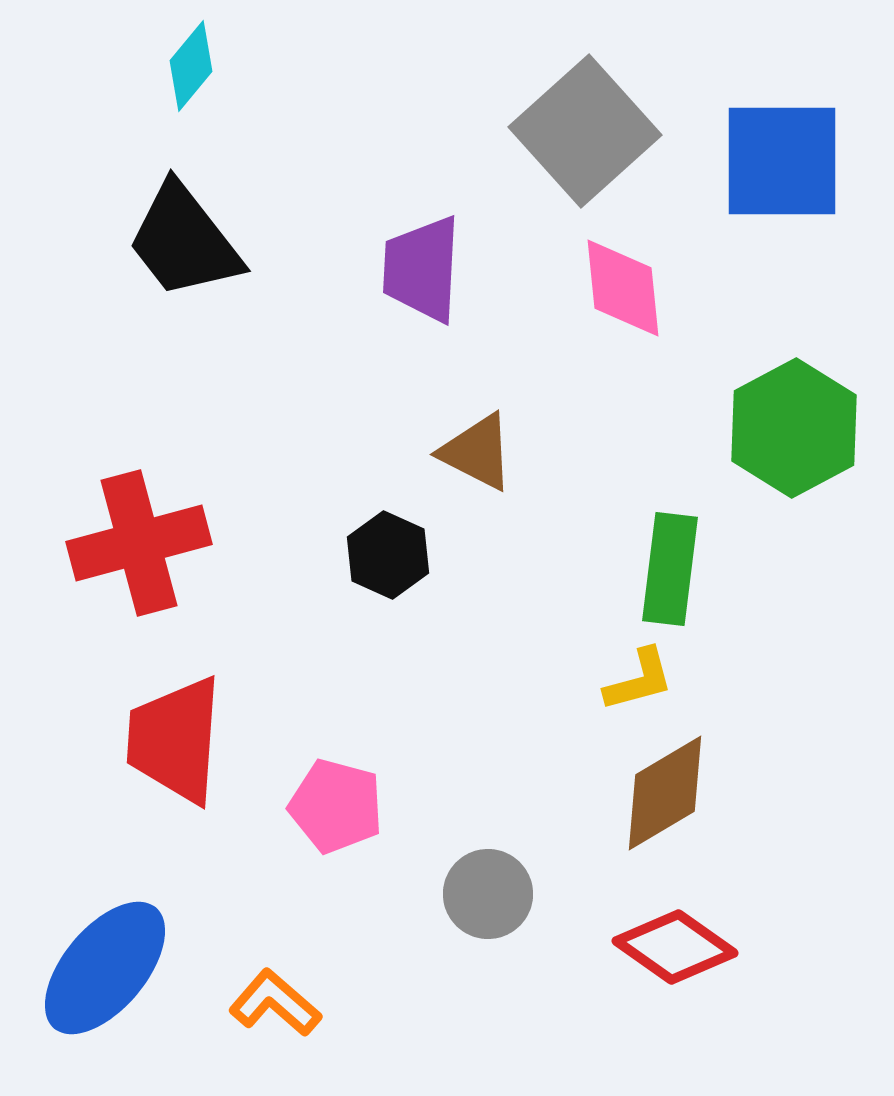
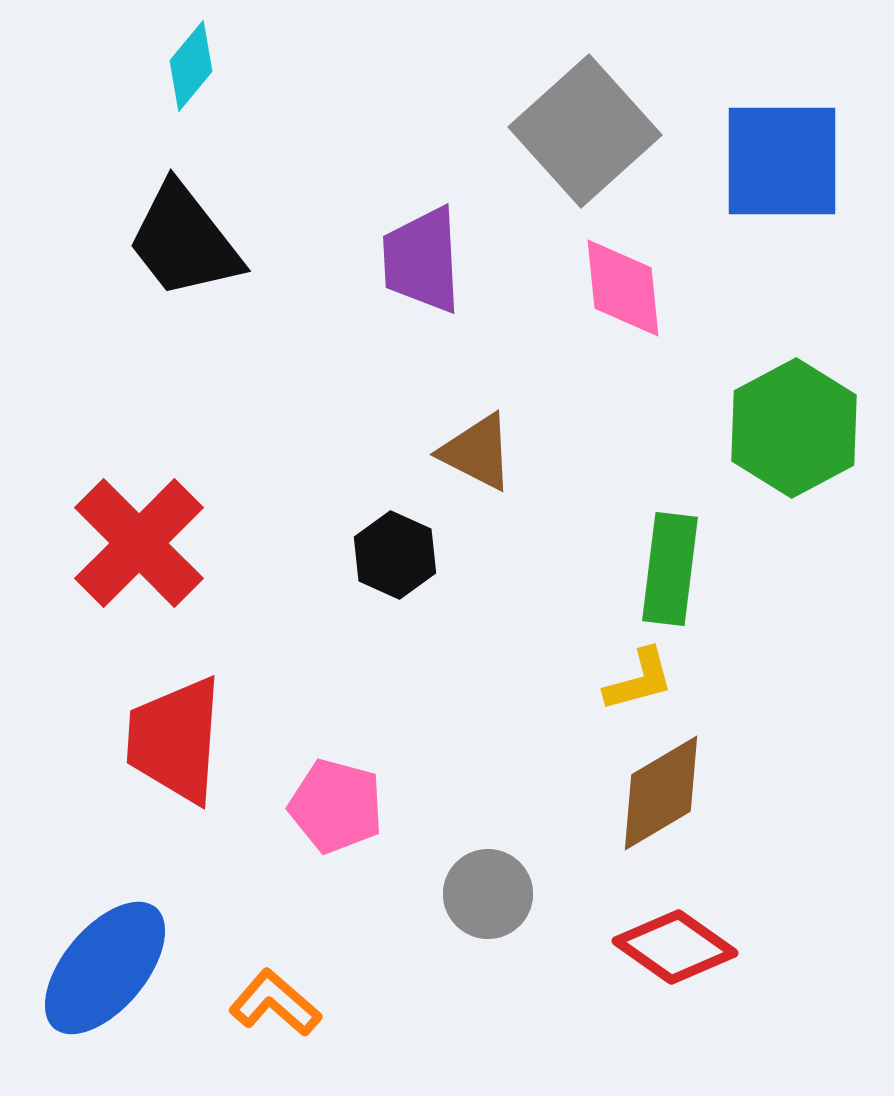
purple trapezoid: moved 9 px up; rotated 6 degrees counterclockwise
red cross: rotated 30 degrees counterclockwise
black hexagon: moved 7 px right
brown diamond: moved 4 px left
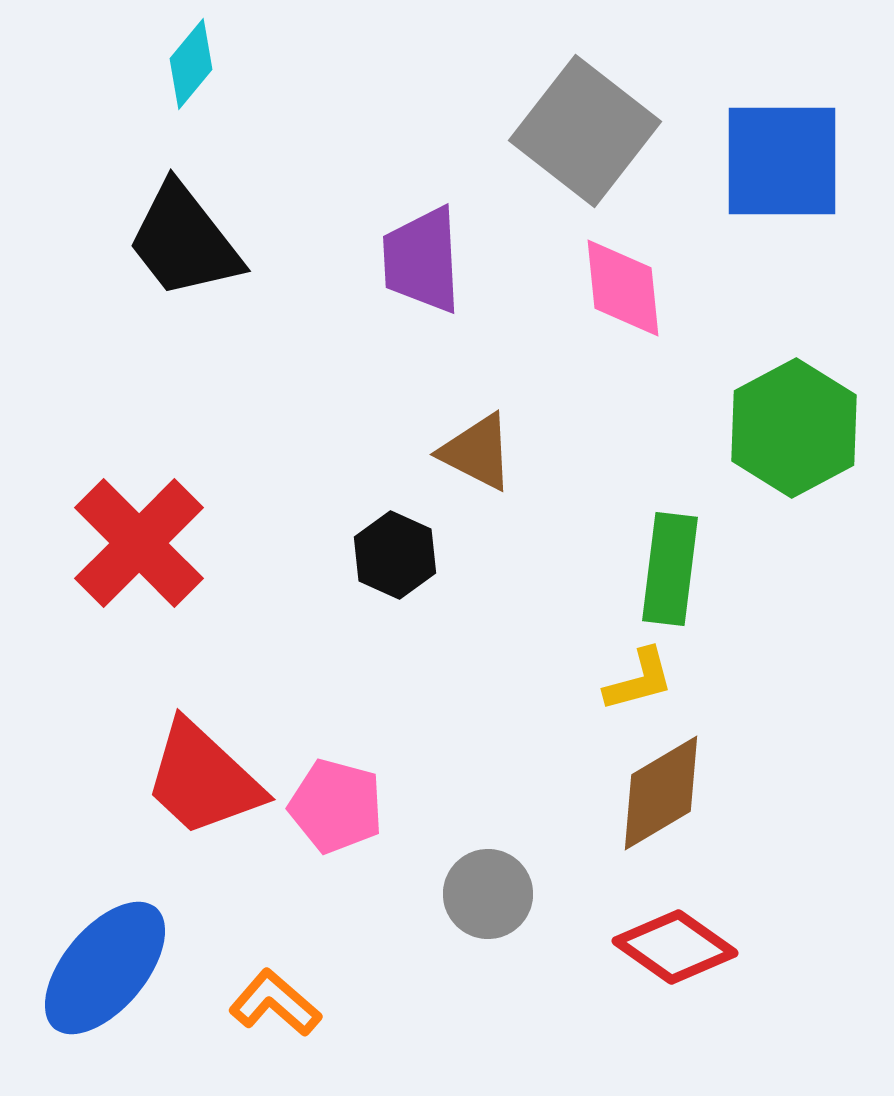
cyan diamond: moved 2 px up
gray square: rotated 10 degrees counterclockwise
red trapezoid: moved 28 px right, 39 px down; rotated 51 degrees counterclockwise
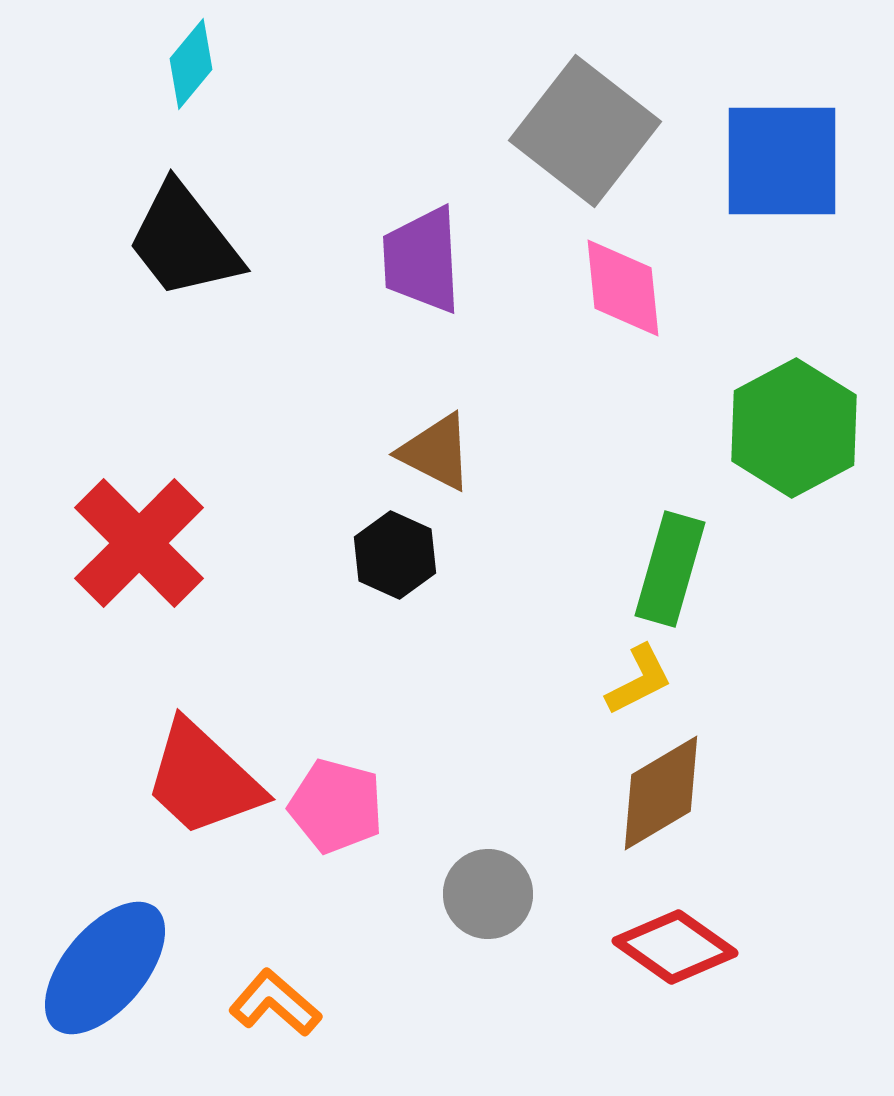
brown triangle: moved 41 px left
green rectangle: rotated 9 degrees clockwise
yellow L-shape: rotated 12 degrees counterclockwise
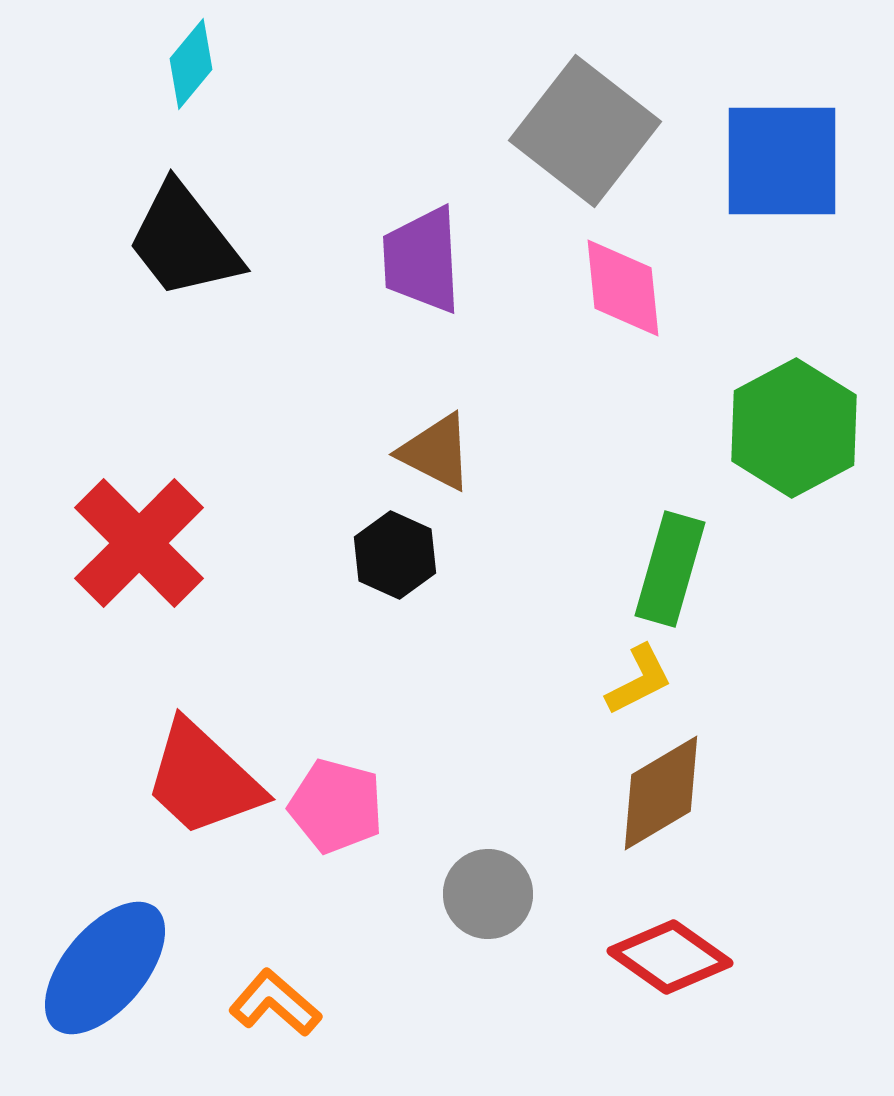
red diamond: moved 5 px left, 10 px down
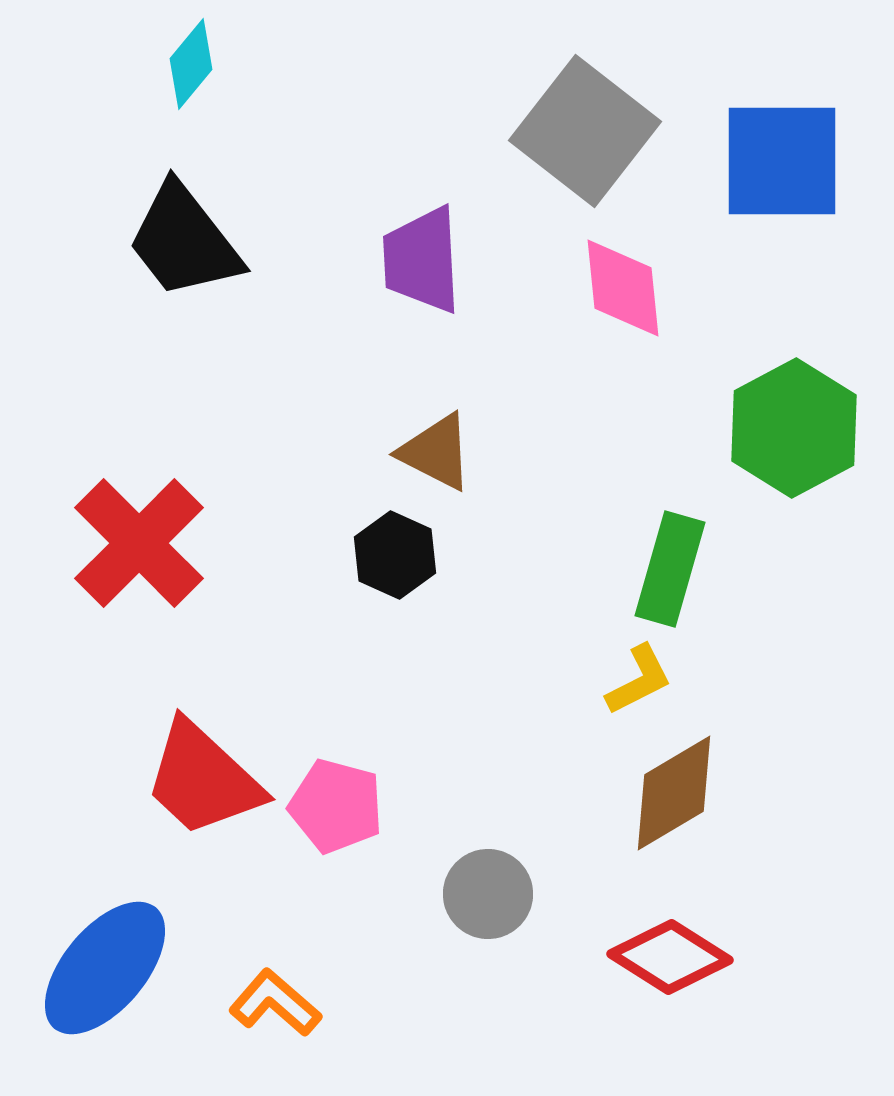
brown diamond: moved 13 px right
red diamond: rotated 3 degrees counterclockwise
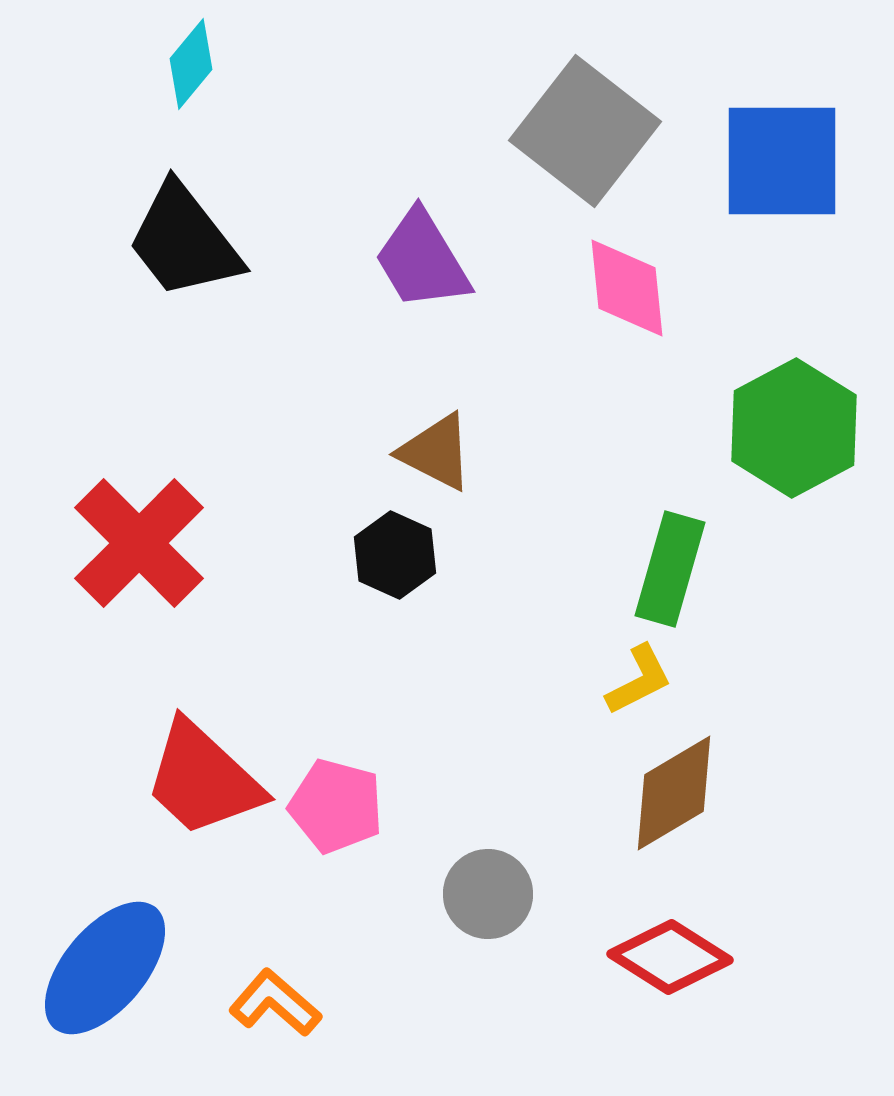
purple trapezoid: rotated 28 degrees counterclockwise
pink diamond: moved 4 px right
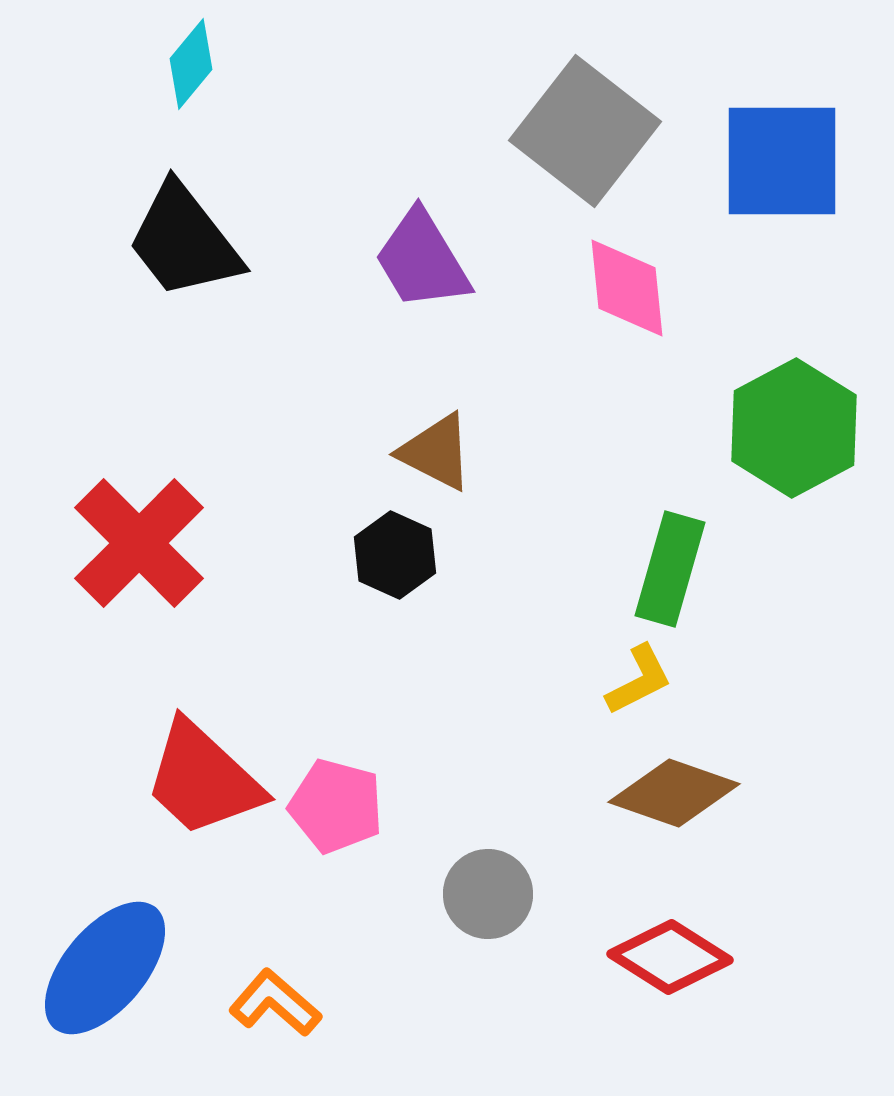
brown diamond: rotated 50 degrees clockwise
